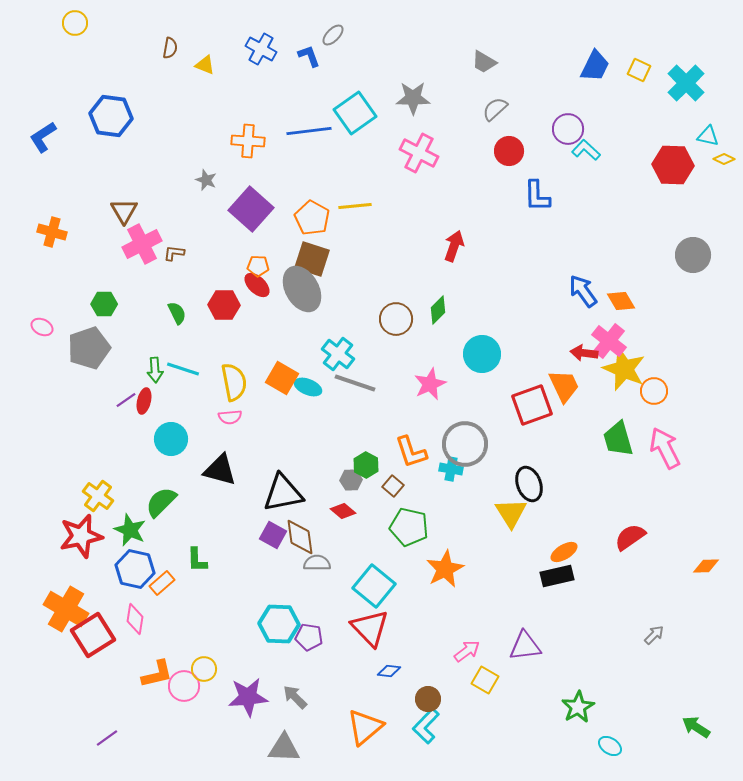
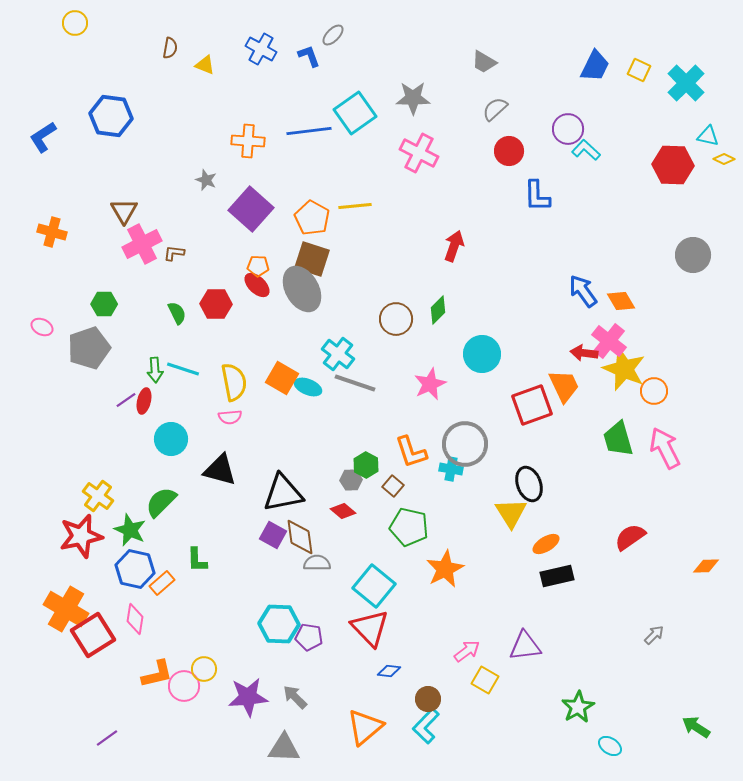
red hexagon at (224, 305): moved 8 px left, 1 px up
orange ellipse at (564, 552): moved 18 px left, 8 px up
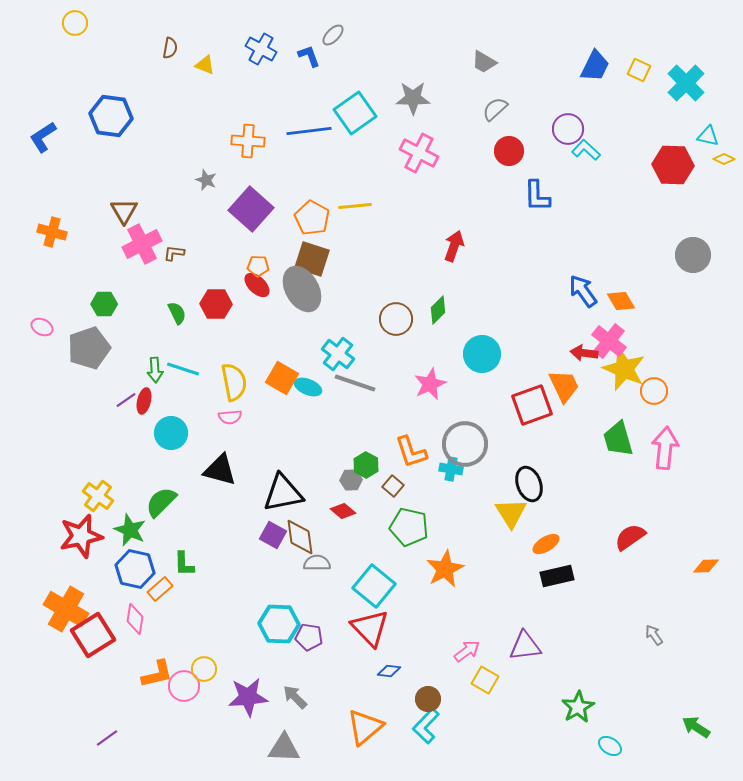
cyan circle at (171, 439): moved 6 px up
pink arrow at (665, 448): rotated 33 degrees clockwise
green L-shape at (197, 560): moved 13 px left, 4 px down
orange rectangle at (162, 583): moved 2 px left, 6 px down
gray arrow at (654, 635): rotated 80 degrees counterclockwise
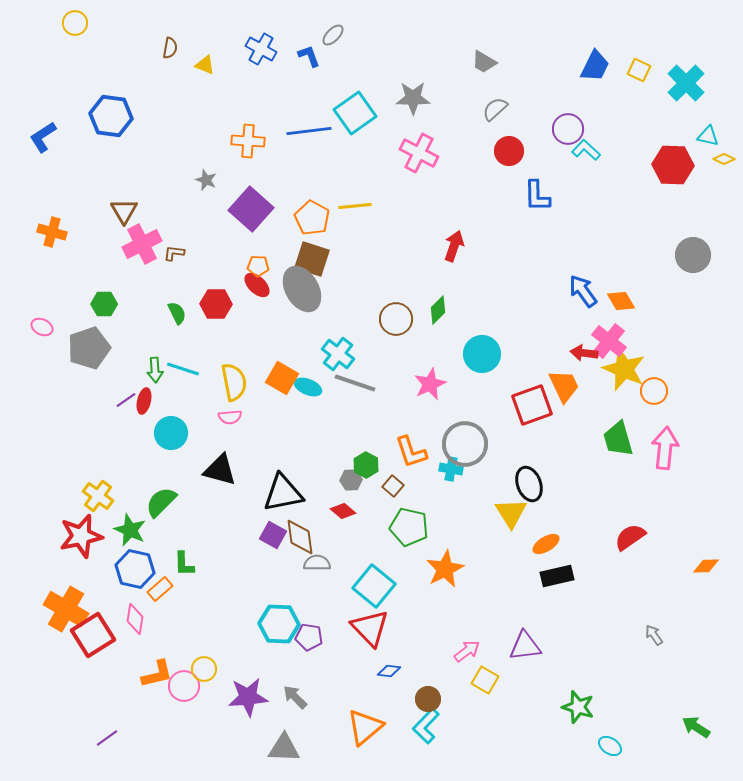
green star at (578, 707): rotated 24 degrees counterclockwise
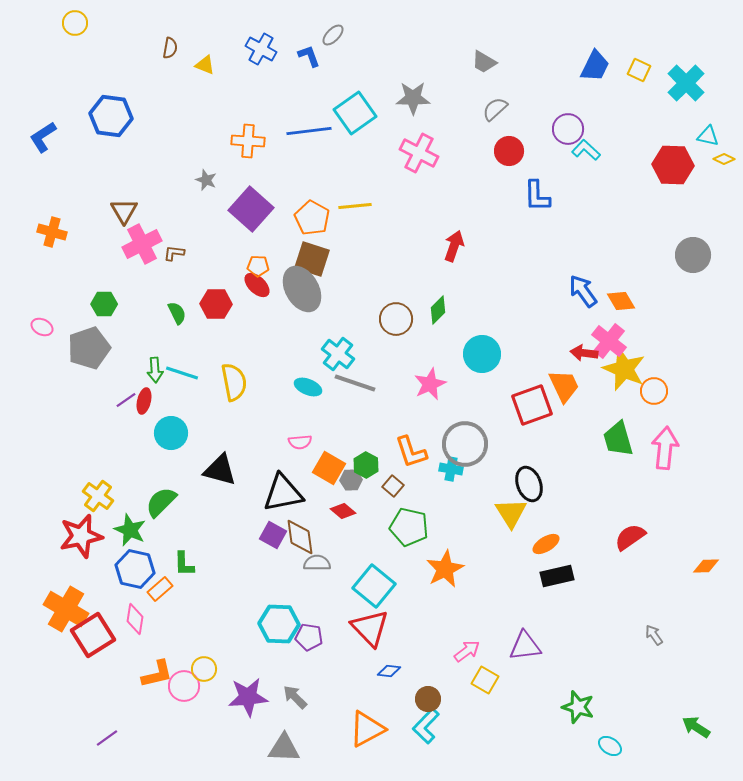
cyan line at (183, 369): moved 1 px left, 4 px down
orange square at (282, 378): moved 47 px right, 90 px down
pink semicircle at (230, 417): moved 70 px right, 25 px down
orange triangle at (365, 727): moved 2 px right, 2 px down; rotated 12 degrees clockwise
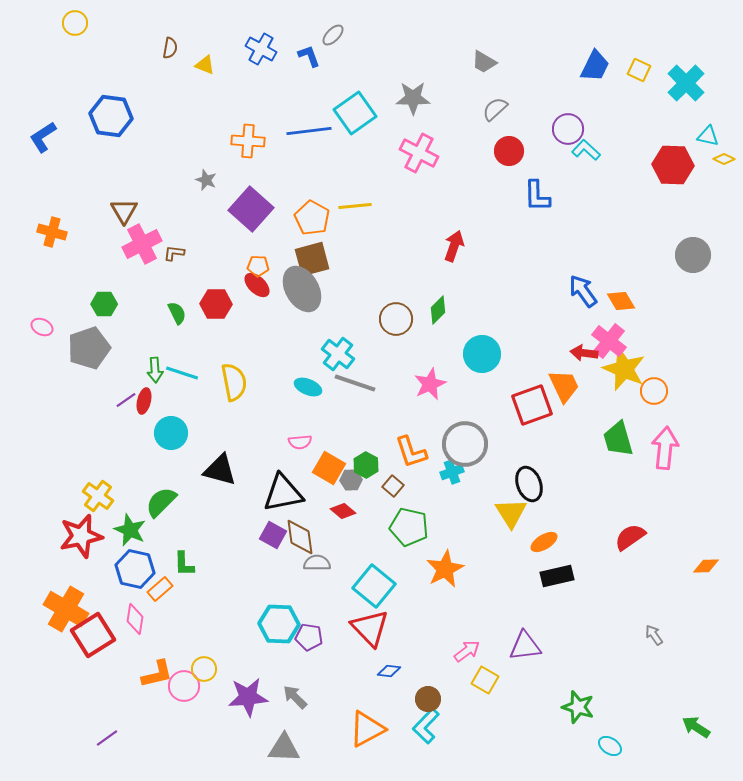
brown square at (312, 259): rotated 33 degrees counterclockwise
cyan cross at (451, 469): moved 1 px right, 3 px down; rotated 30 degrees counterclockwise
orange ellipse at (546, 544): moved 2 px left, 2 px up
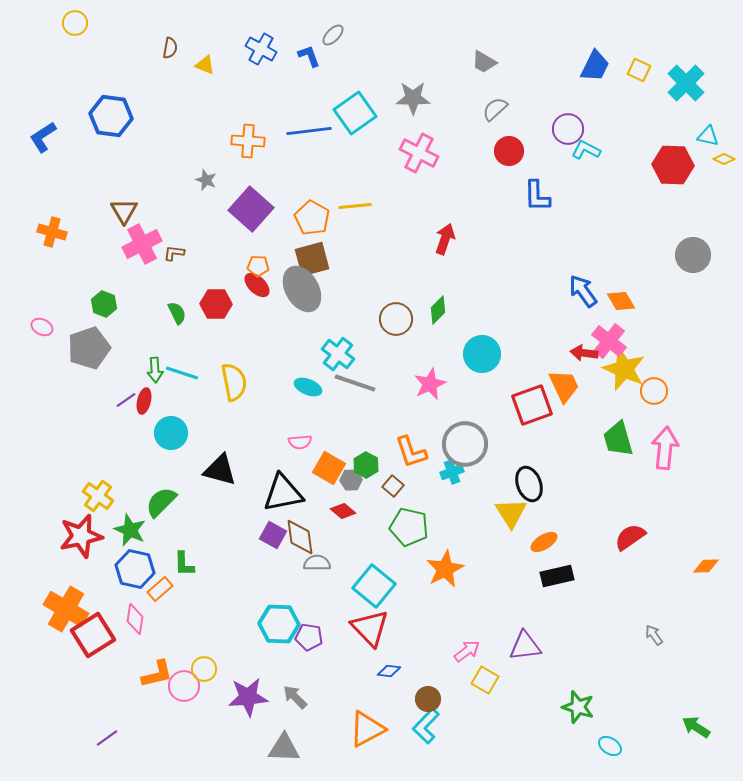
cyan L-shape at (586, 150): rotated 16 degrees counterclockwise
red arrow at (454, 246): moved 9 px left, 7 px up
green hexagon at (104, 304): rotated 20 degrees clockwise
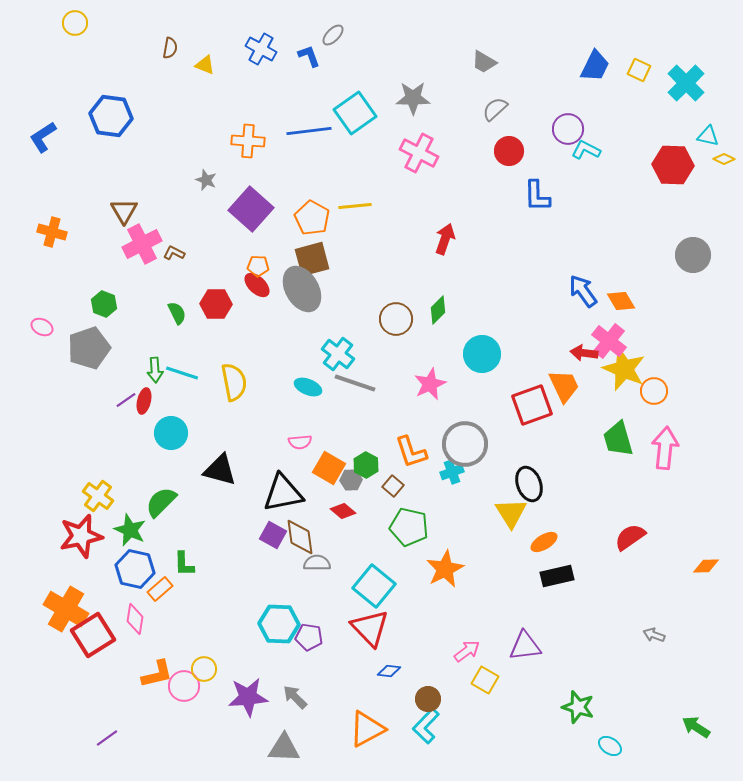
brown L-shape at (174, 253): rotated 20 degrees clockwise
gray arrow at (654, 635): rotated 35 degrees counterclockwise
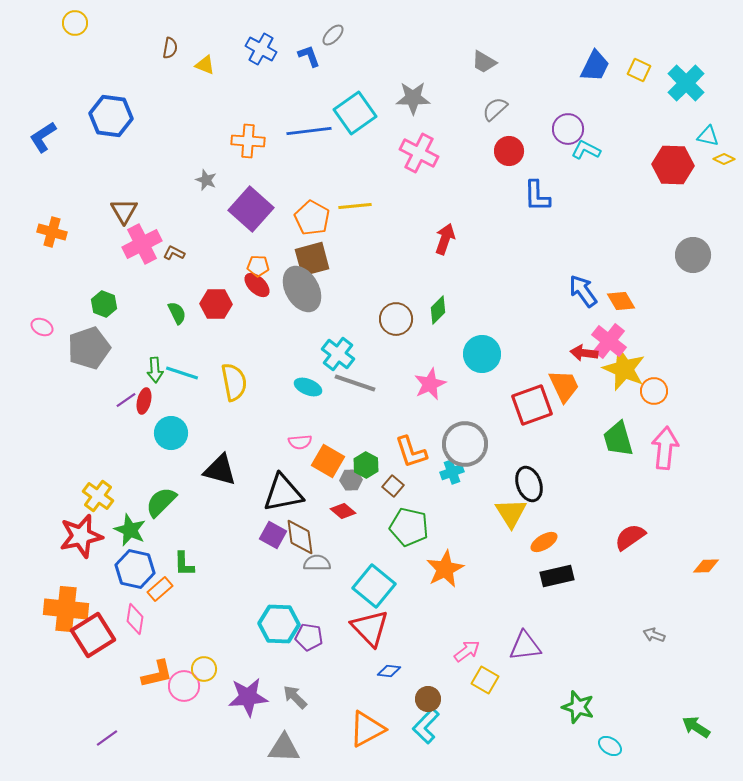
orange square at (329, 468): moved 1 px left, 7 px up
orange cross at (66, 609): rotated 24 degrees counterclockwise
